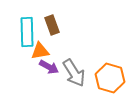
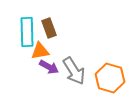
brown rectangle: moved 3 px left, 3 px down
gray arrow: moved 2 px up
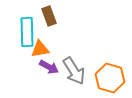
brown rectangle: moved 12 px up
orange triangle: moved 2 px up
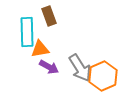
gray arrow: moved 6 px right, 3 px up
orange hexagon: moved 7 px left, 2 px up; rotated 20 degrees clockwise
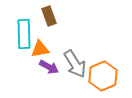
cyan rectangle: moved 3 px left, 2 px down
gray arrow: moved 5 px left, 4 px up
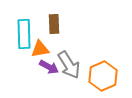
brown rectangle: moved 5 px right, 8 px down; rotated 18 degrees clockwise
gray arrow: moved 6 px left, 1 px down
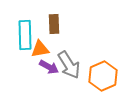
cyan rectangle: moved 1 px right, 1 px down
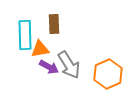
orange hexagon: moved 5 px right, 2 px up
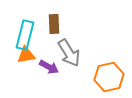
cyan rectangle: rotated 16 degrees clockwise
orange triangle: moved 14 px left, 6 px down
gray arrow: moved 12 px up
orange hexagon: moved 1 px right, 3 px down; rotated 12 degrees clockwise
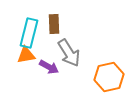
cyan rectangle: moved 4 px right, 2 px up
